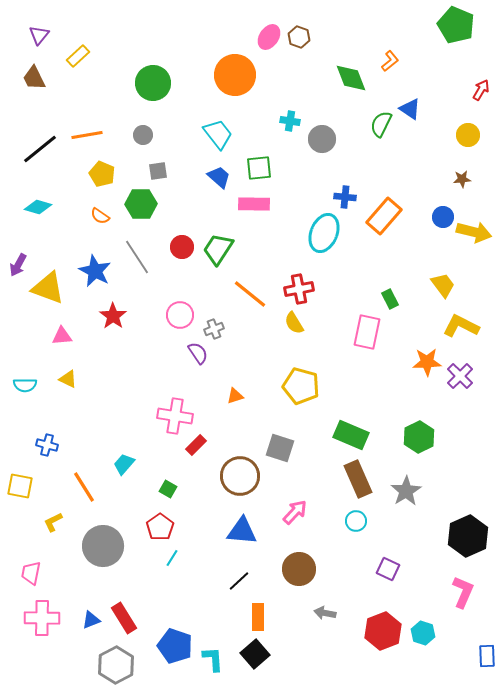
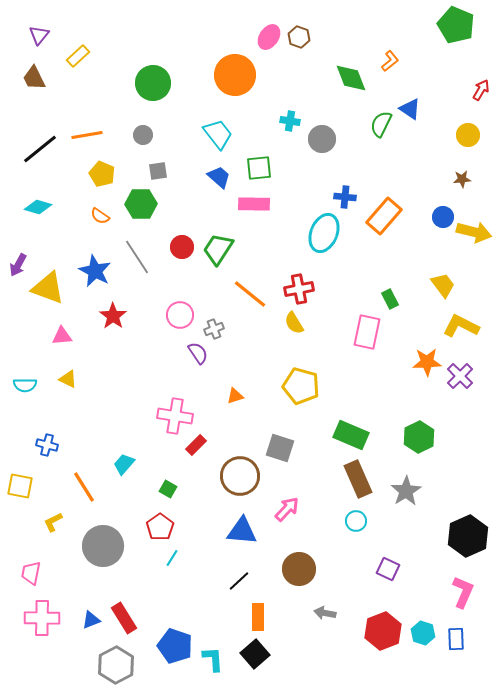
pink arrow at (295, 512): moved 8 px left, 3 px up
blue rectangle at (487, 656): moved 31 px left, 17 px up
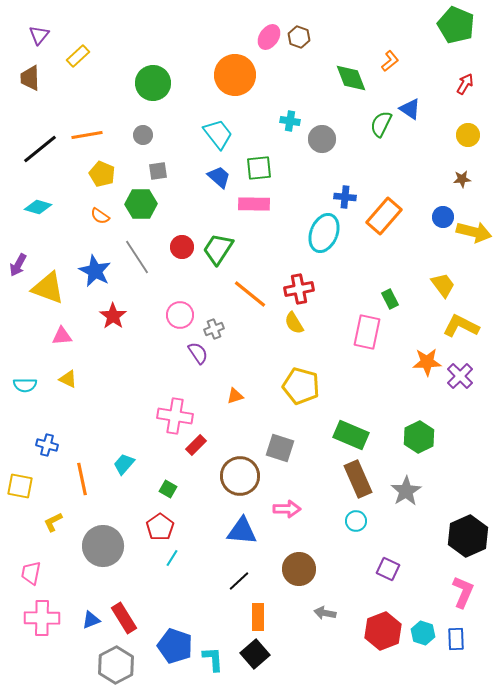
brown trapezoid at (34, 78): moved 4 px left; rotated 24 degrees clockwise
red arrow at (481, 90): moved 16 px left, 6 px up
orange line at (84, 487): moved 2 px left, 8 px up; rotated 20 degrees clockwise
pink arrow at (287, 509): rotated 48 degrees clockwise
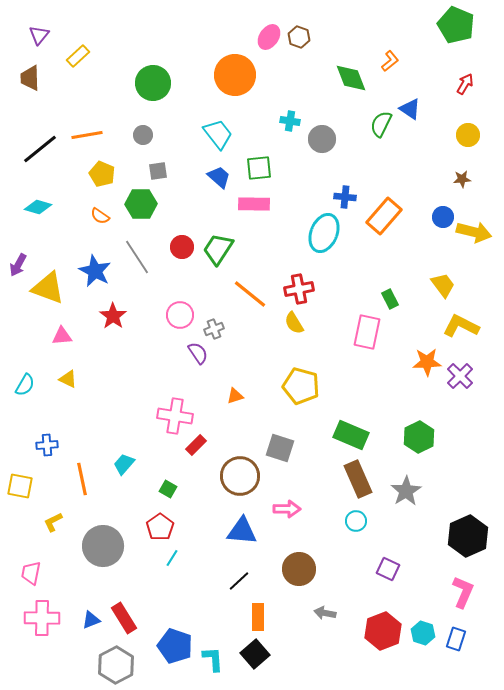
cyan semicircle at (25, 385): rotated 60 degrees counterclockwise
blue cross at (47, 445): rotated 20 degrees counterclockwise
blue rectangle at (456, 639): rotated 20 degrees clockwise
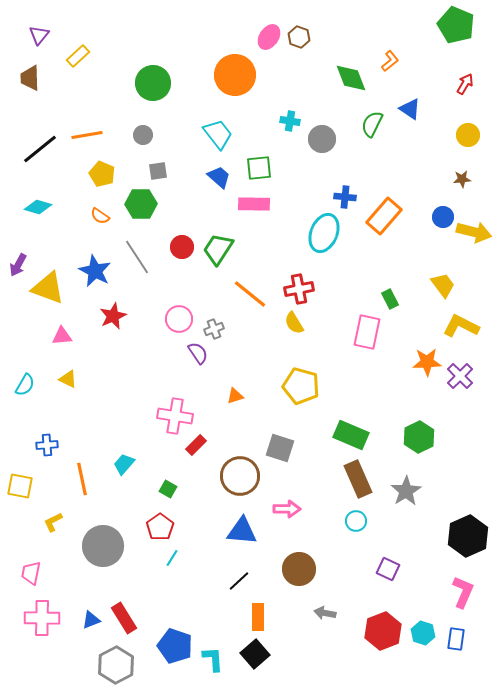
green semicircle at (381, 124): moved 9 px left
pink circle at (180, 315): moved 1 px left, 4 px down
red star at (113, 316): rotated 12 degrees clockwise
blue rectangle at (456, 639): rotated 10 degrees counterclockwise
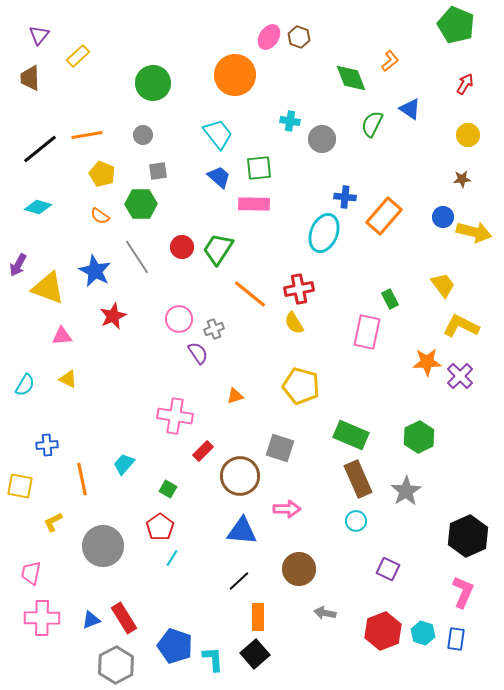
red rectangle at (196, 445): moved 7 px right, 6 px down
